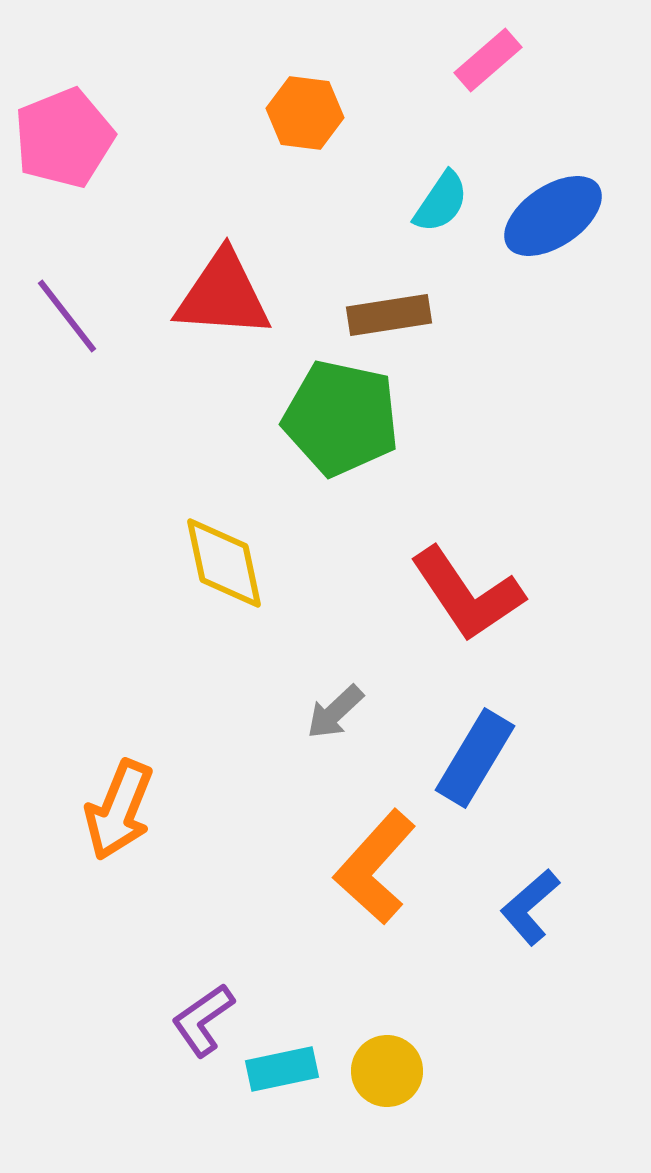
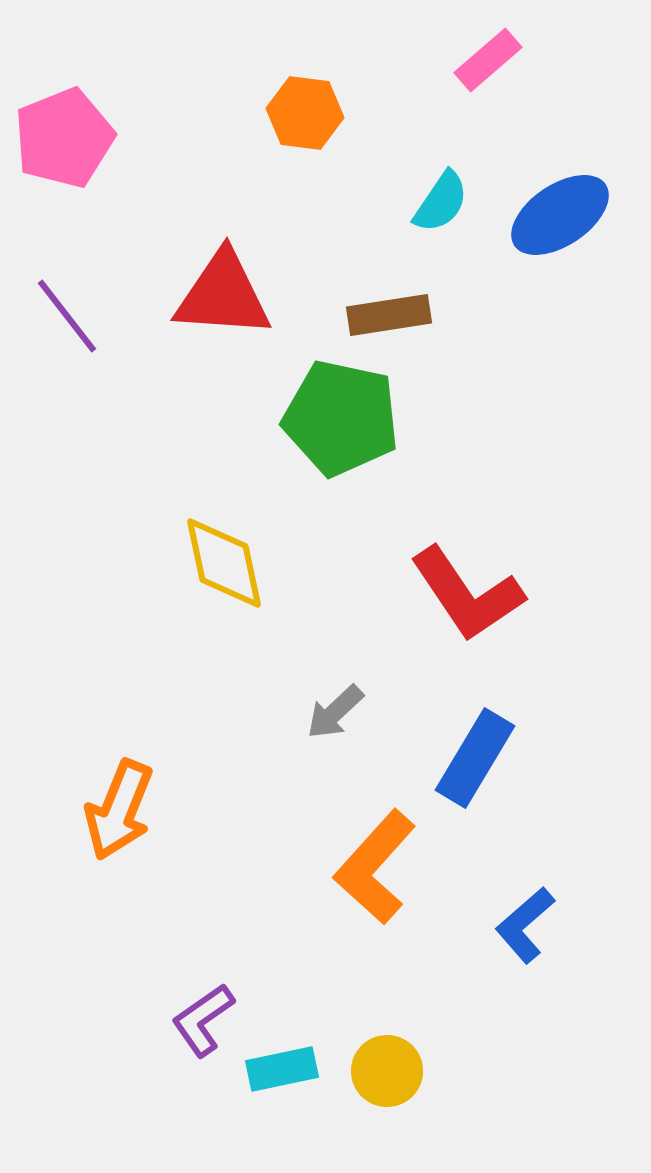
blue ellipse: moved 7 px right, 1 px up
blue L-shape: moved 5 px left, 18 px down
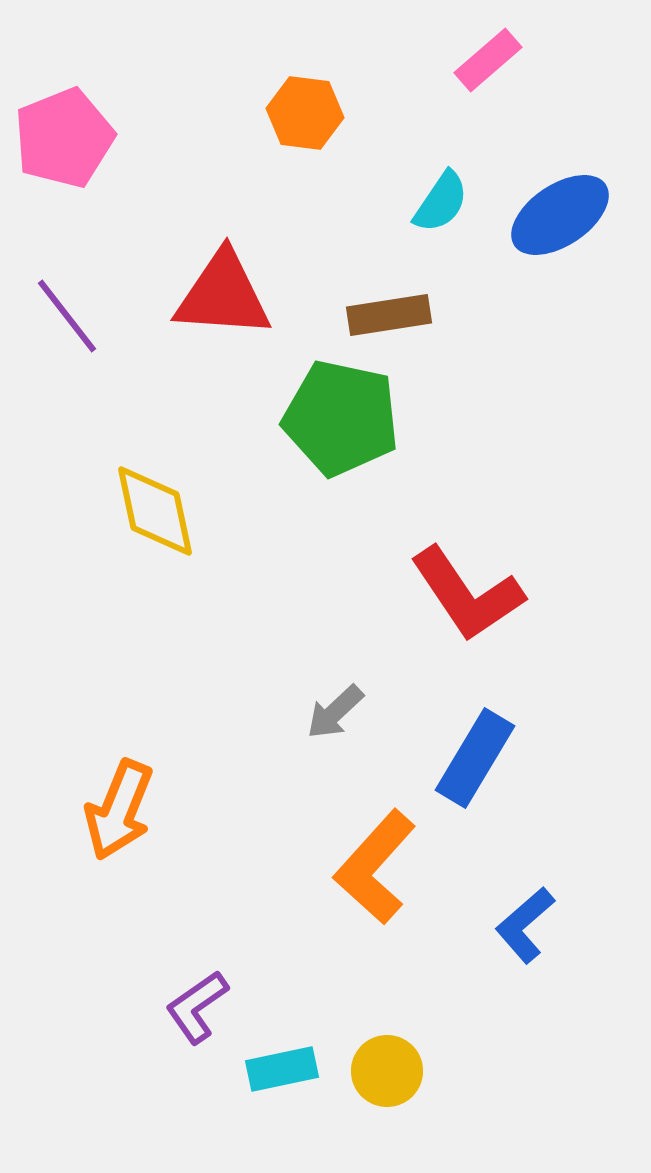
yellow diamond: moved 69 px left, 52 px up
purple L-shape: moved 6 px left, 13 px up
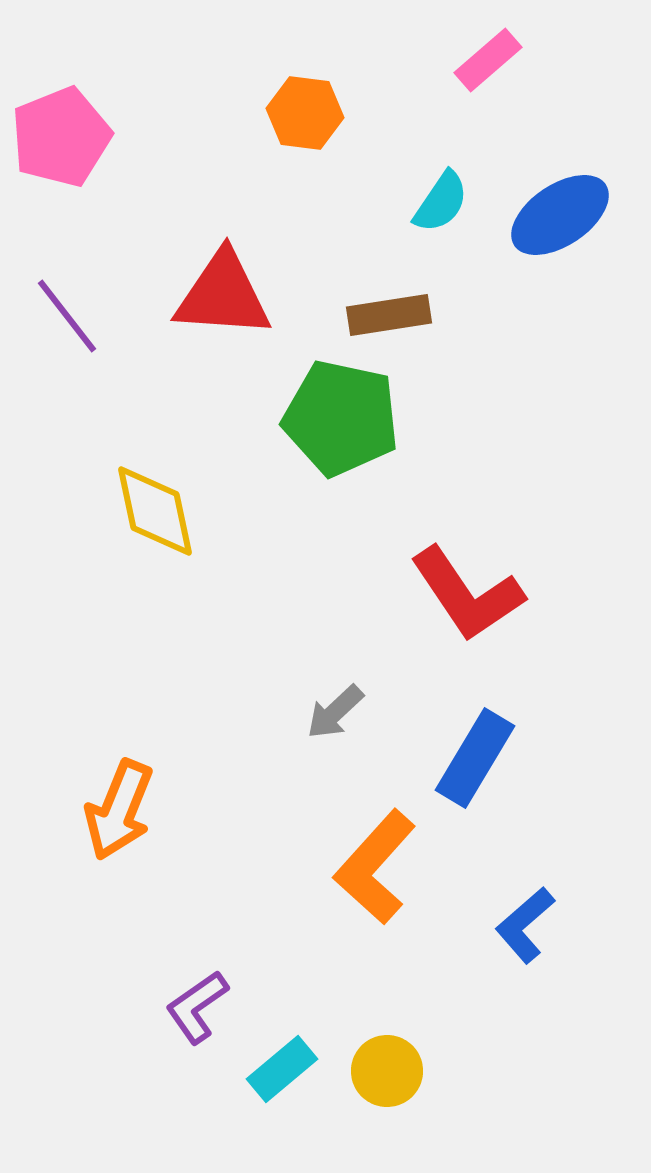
pink pentagon: moved 3 px left, 1 px up
cyan rectangle: rotated 28 degrees counterclockwise
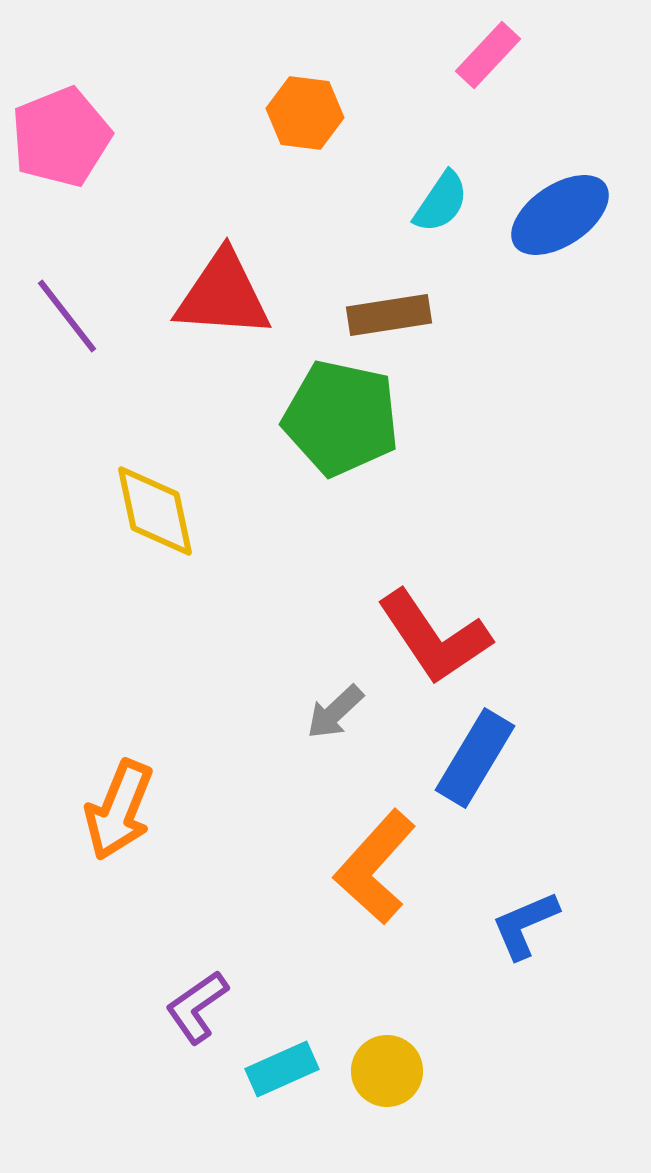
pink rectangle: moved 5 px up; rotated 6 degrees counterclockwise
red L-shape: moved 33 px left, 43 px down
blue L-shape: rotated 18 degrees clockwise
cyan rectangle: rotated 16 degrees clockwise
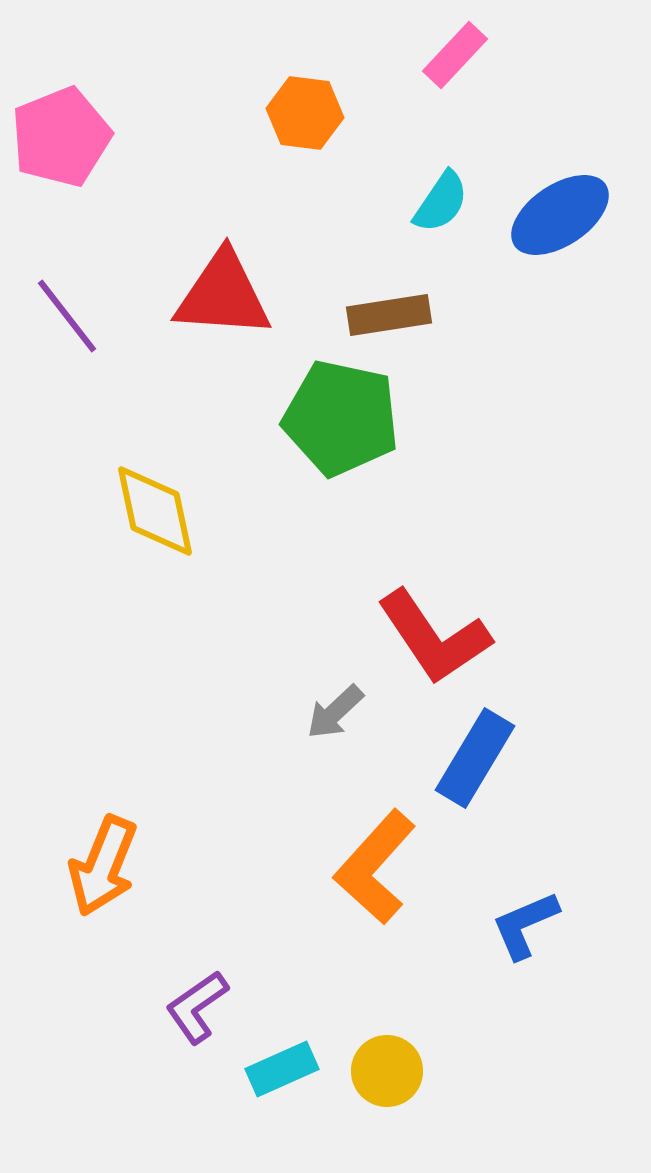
pink rectangle: moved 33 px left
orange arrow: moved 16 px left, 56 px down
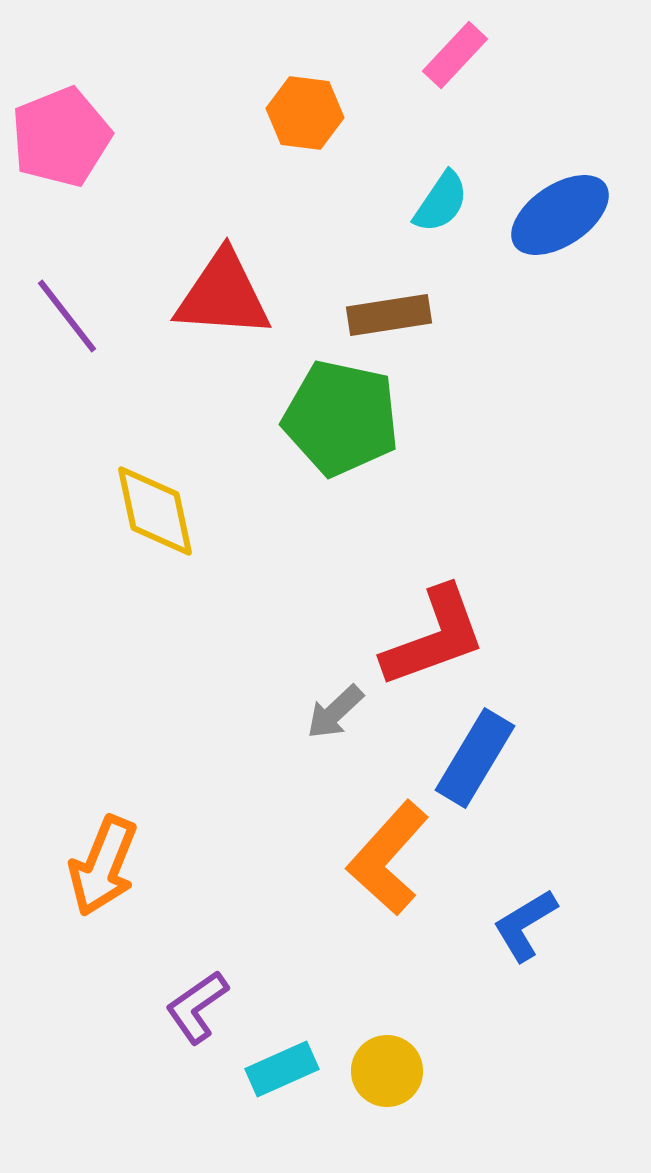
red L-shape: rotated 76 degrees counterclockwise
orange L-shape: moved 13 px right, 9 px up
blue L-shape: rotated 8 degrees counterclockwise
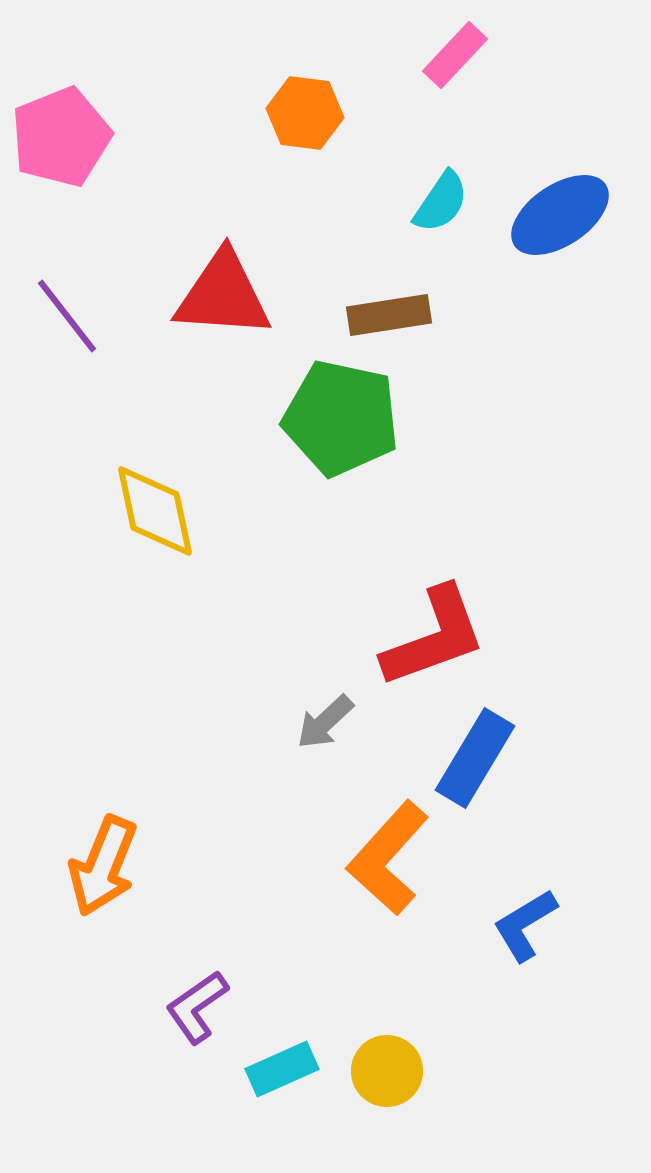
gray arrow: moved 10 px left, 10 px down
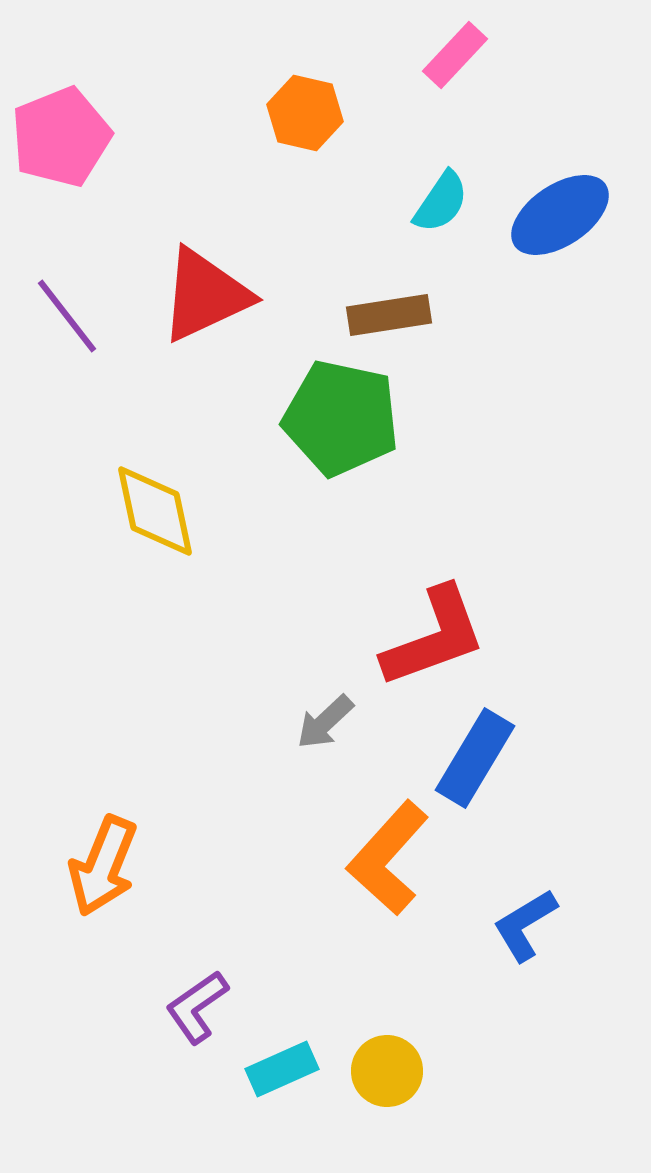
orange hexagon: rotated 6 degrees clockwise
red triangle: moved 18 px left; rotated 29 degrees counterclockwise
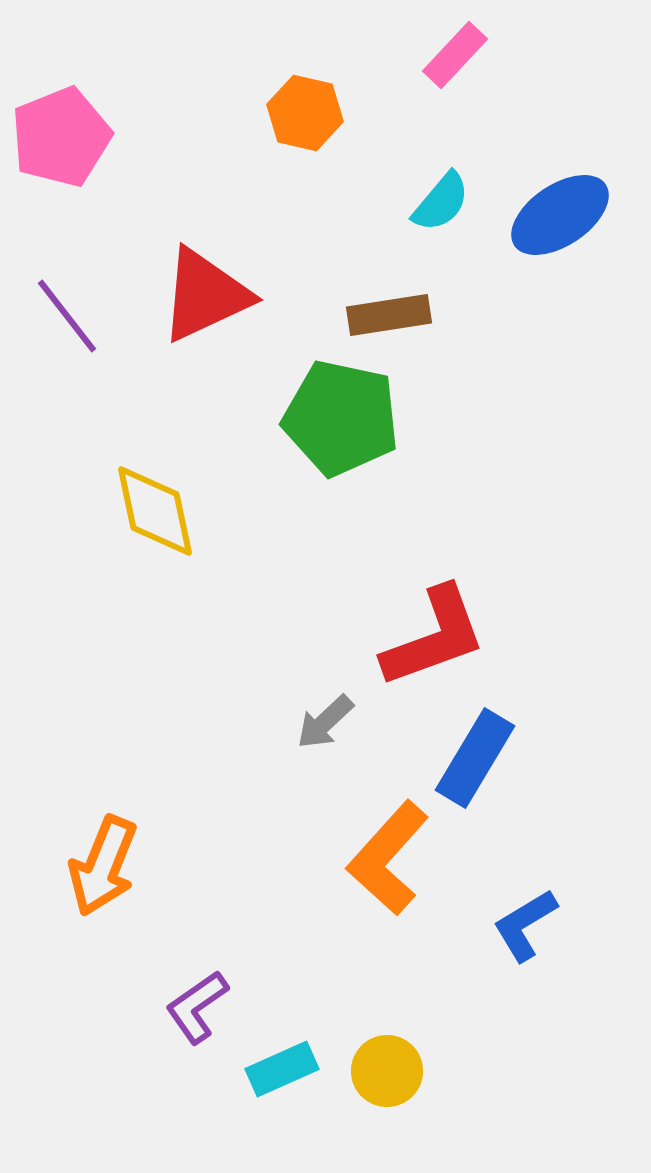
cyan semicircle: rotated 6 degrees clockwise
